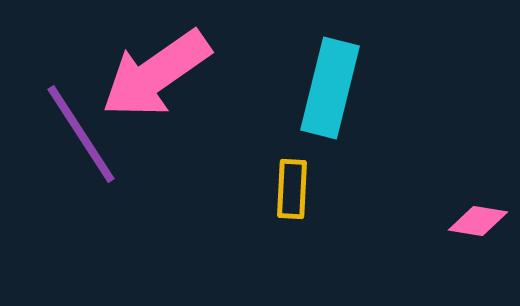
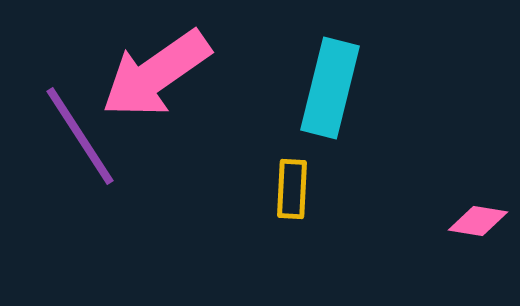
purple line: moved 1 px left, 2 px down
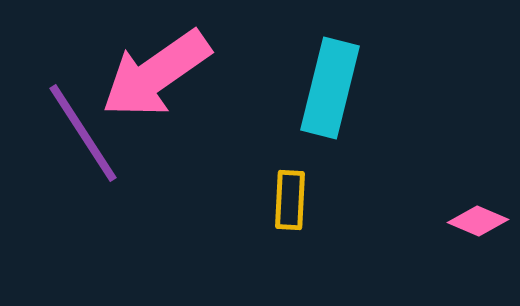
purple line: moved 3 px right, 3 px up
yellow rectangle: moved 2 px left, 11 px down
pink diamond: rotated 14 degrees clockwise
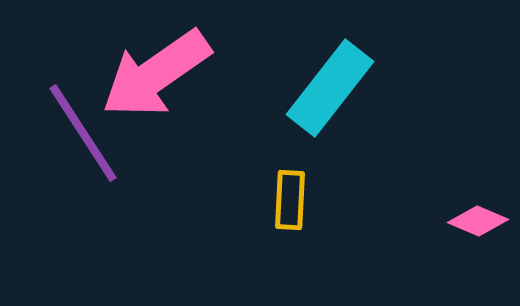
cyan rectangle: rotated 24 degrees clockwise
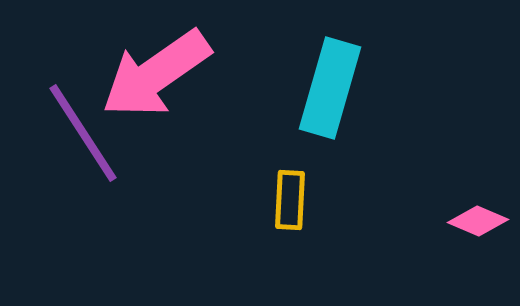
cyan rectangle: rotated 22 degrees counterclockwise
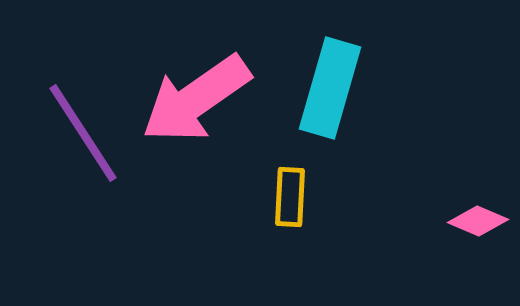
pink arrow: moved 40 px right, 25 px down
yellow rectangle: moved 3 px up
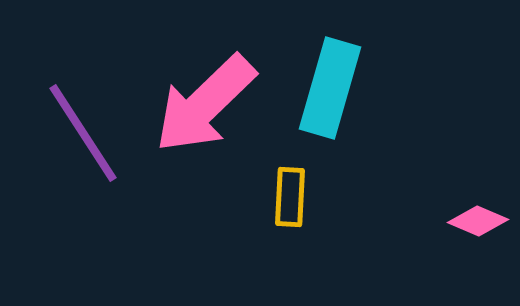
pink arrow: moved 9 px right, 5 px down; rotated 9 degrees counterclockwise
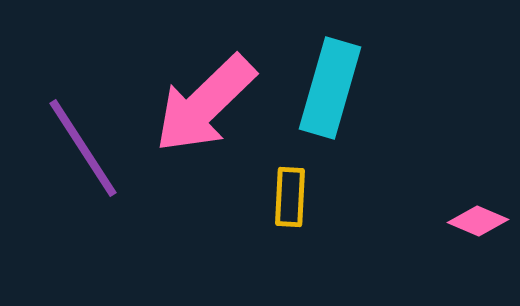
purple line: moved 15 px down
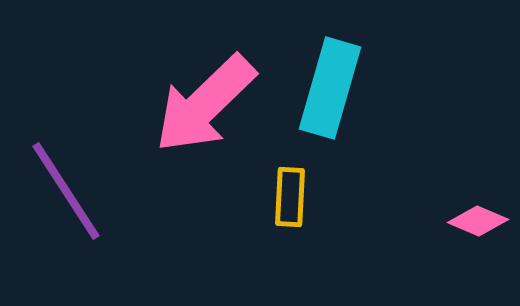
purple line: moved 17 px left, 43 px down
